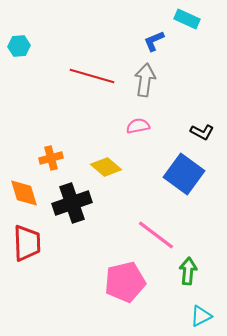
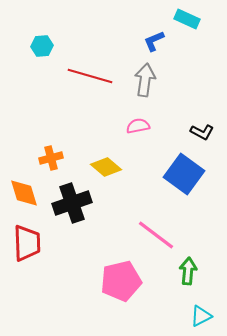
cyan hexagon: moved 23 px right
red line: moved 2 px left
pink pentagon: moved 4 px left, 1 px up
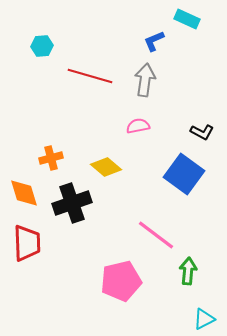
cyan triangle: moved 3 px right, 3 px down
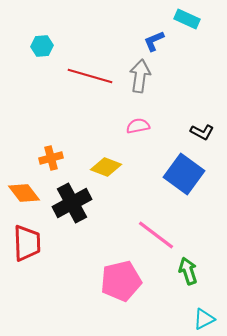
gray arrow: moved 5 px left, 4 px up
yellow diamond: rotated 20 degrees counterclockwise
orange diamond: rotated 20 degrees counterclockwise
black cross: rotated 9 degrees counterclockwise
green arrow: rotated 24 degrees counterclockwise
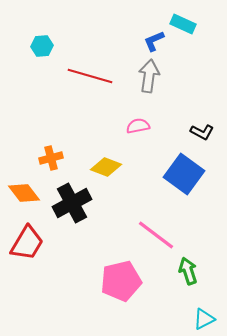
cyan rectangle: moved 4 px left, 5 px down
gray arrow: moved 9 px right
red trapezoid: rotated 33 degrees clockwise
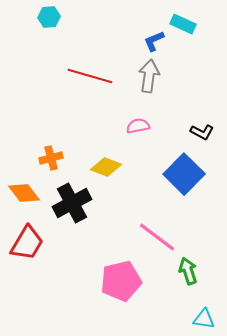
cyan hexagon: moved 7 px right, 29 px up
blue square: rotated 9 degrees clockwise
pink line: moved 1 px right, 2 px down
cyan triangle: rotated 35 degrees clockwise
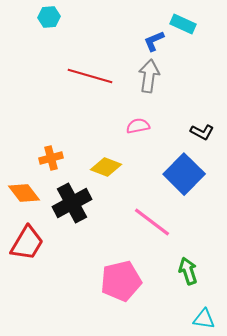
pink line: moved 5 px left, 15 px up
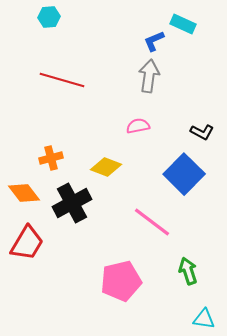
red line: moved 28 px left, 4 px down
